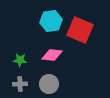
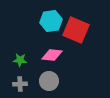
red square: moved 4 px left
gray circle: moved 3 px up
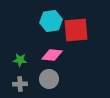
red square: rotated 28 degrees counterclockwise
gray circle: moved 2 px up
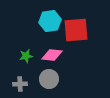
cyan hexagon: moved 1 px left
green star: moved 6 px right, 4 px up; rotated 16 degrees counterclockwise
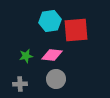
gray circle: moved 7 px right
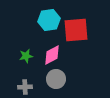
cyan hexagon: moved 1 px left, 1 px up
pink diamond: rotated 35 degrees counterclockwise
gray cross: moved 5 px right, 3 px down
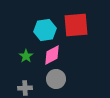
cyan hexagon: moved 4 px left, 10 px down
red square: moved 5 px up
green star: rotated 24 degrees counterclockwise
gray cross: moved 1 px down
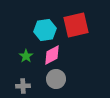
red square: rotated 8 degrees counterclockwise
gray cross: moved 2 px left, 2 px up
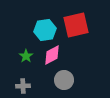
gray circle: moved 8 px right, 1 px down
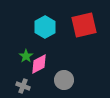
red square: moved 8 px right
cyan hexagon: moved 3 px up; rotated 20 degrees counterclockwise
pink diamond: moved 13 px left, 9 px down
gray cross: rotated 24 degrees clockwise
